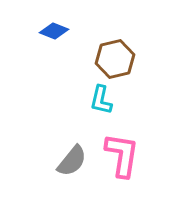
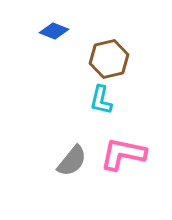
brown hexagon: moved 6 px left
pink L-shape: moved 1 px right, 1 px up; rotated 87 degrees counterclockwise
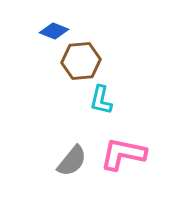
brown hexagon: moved 28 px left, 2 px down; rotated 9 degrees clockwise
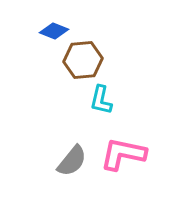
brown hexagon: moved 2 px right, 1 px up
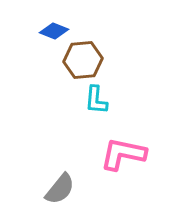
cyan L-shape: moved 5 px left; rotated 8 degrees counterclockwise
gray semicircle: moved 12 px left, 28 px down
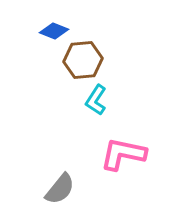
cyan L-shape: rotated 28 degrees clockwise
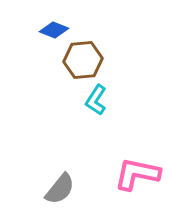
blue diamond: moved 1 px up
pink L-shape: moved 14 px right, 20 px down
